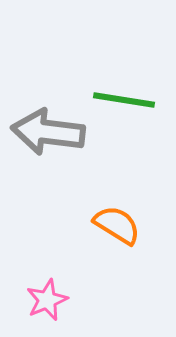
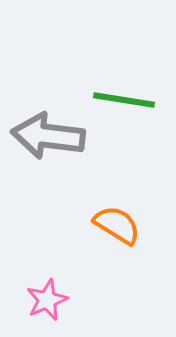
gray arrow: moved 4 px down
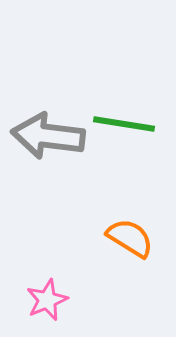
green line: moved 24 px down
orange semicircle: moved 13 px right, 13 px down
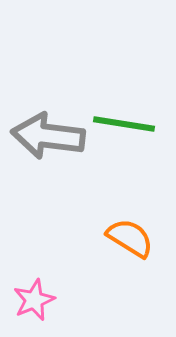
pink star: moved 13 px left
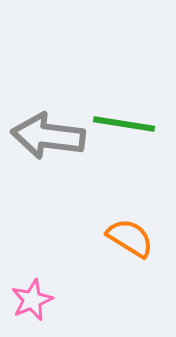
pink star: moved 2 px left
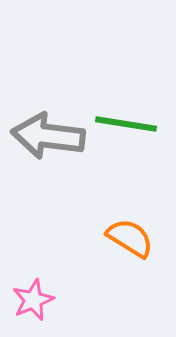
green line: moved 2 px right
pink star: moved 1 px right
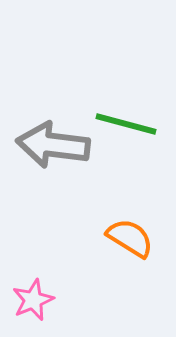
green line: rotated 6 degrees clockwise
gray arrow: moved 5 px right, 9 px down
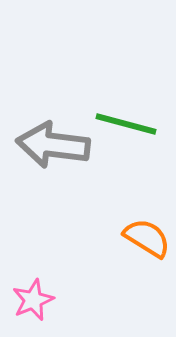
orange semicircle: moved 17 px right
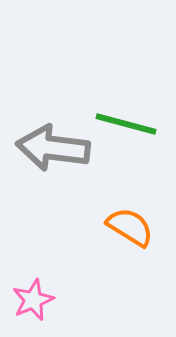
gray arrow: moved 3 px down
orange semicircle: moved 17 px left, 11 px up
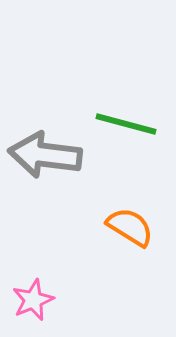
gray arrow: moved 8 px left, 7 px down
